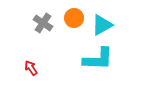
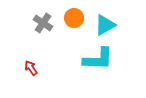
cyan triangle: moved 3 px right
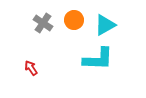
orange circle: moved 2 px down
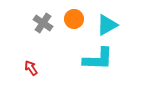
orange circle: moved 1 px up
cyan triangle: moved 2 px right
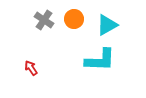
gray cross: moved 1 px right, 3 px up
cyan L-shape: moved 2 px right, 1 px down
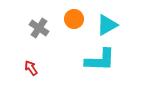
gray cross: moved 5 px left, 8 px down
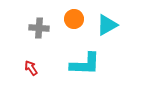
gray cross: rotated 30 degrees counterclockwise
cyan L-shape: moved 15 px left, 4 px down
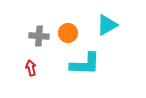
orange circle: moved 6 px left, 14 px down
gray cross: moved 8 px down
red arrow: rotated 21 degrees clockwise
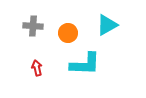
gray cross: moved 6 px left, 10 px up
red arrow: moved 6 px right
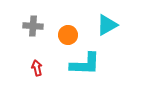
orange circle: moved 2 px down
